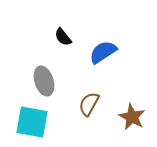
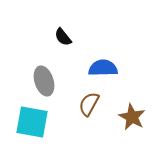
blue semicircle: moved 16 px down; rotated 32 degrees clockwise
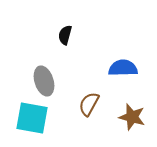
black semicircle: moved 2 px right, 2 px up; rotated 54 degrees clockwise
blue semicircle: moved 20 px right
brown star: rotated 12 degrees counterclockwise
cyan square: moved 4 px up
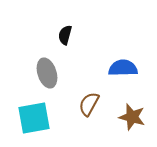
gray ellipse: moved 3 px right, 8 px up
cyan square: moved 2 px right; rotated 20 degrees counterclockwise
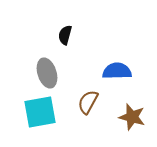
blue semicircle: moved 6 px left, 3 px down
brown semicircle: moved 1 px left, 2 px up
cyan square: moved 6 px right, 6 px up
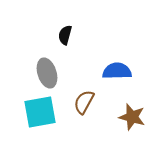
brown semicircle: moved 4 px left
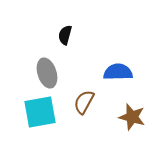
blue semicircle: moved 1 px right, 1 px down
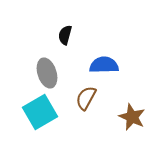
blue semicircle: moved 14 px left, 7 px up
brown semicircle: moved 2 px right, 4 px up
cyan square: rotated 20 degrees counterclockwise
brown star: rotated 8 degrees clockwise
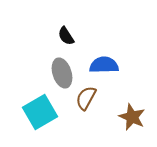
black semicircle: moved 1 px right, 1 px down; rotated 48 degrees counterclockwise
gray ellipse: moved 15 px right
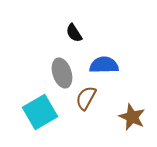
black semicircle: moved 8 px right, 3 px up
